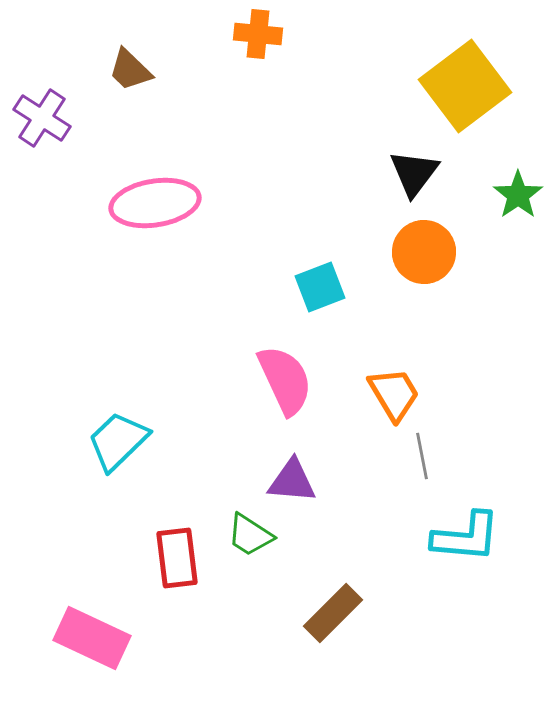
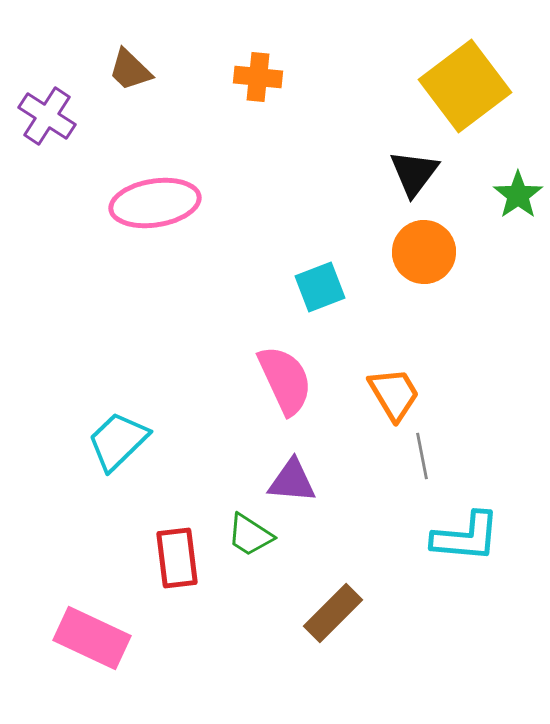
orange cross: moved 43 px down
purple cross: moved 5 px right, 2 px up
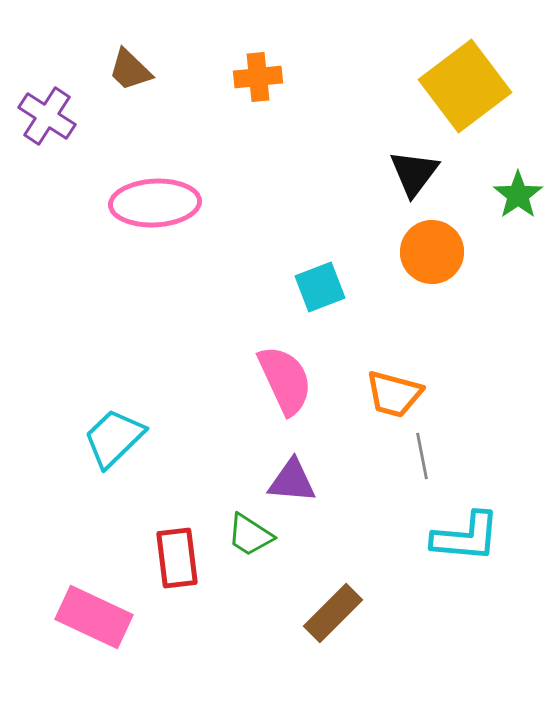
orange cross: rotated 12 degrees counterclockwise
pink ellipse: rotated 6 degrees clockwise
orange circle: moved 8 px right
orange trapezoid: rotated 136 degrees clockwise
cyan trapezoid: moved 4 px left, 3 px up
pink rectangle: moved 2 px right, 21 px up
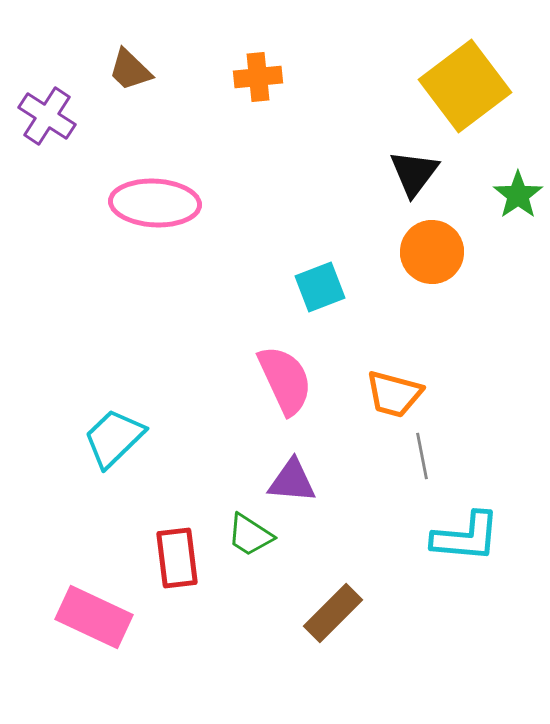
pink ellipse: rotated 6 degrees clockwise
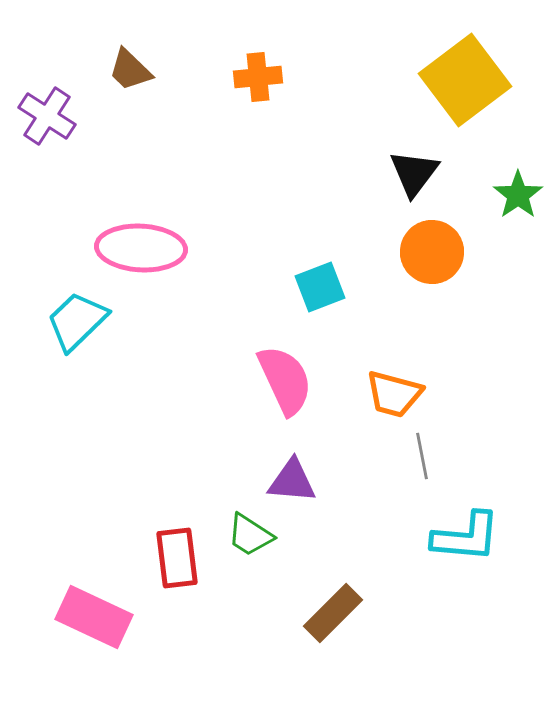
yellow square: moved 6 px up
pink ellipse: moved 14 px left, 45 px down
cyan trapezoid: moved 37 px left, 117 px up
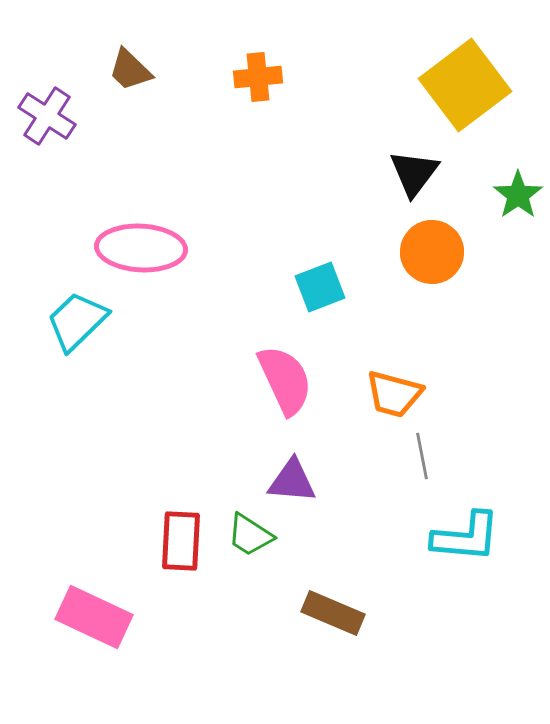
yellow square: moved 5 px down
red rectangle: moved 4 px right, 17 px up; rotated 10 degrees clockwise
brown rectangle: rotated 68 degrees clockwise
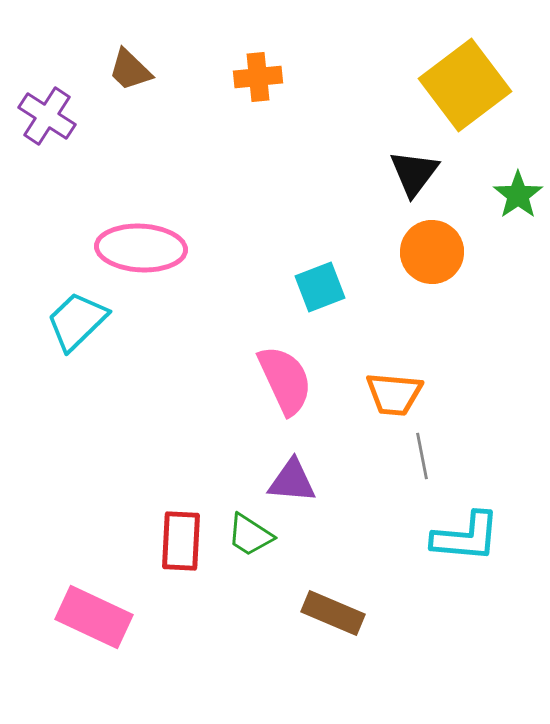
orange trapezoid: rotated 10 degrees counterclockwise
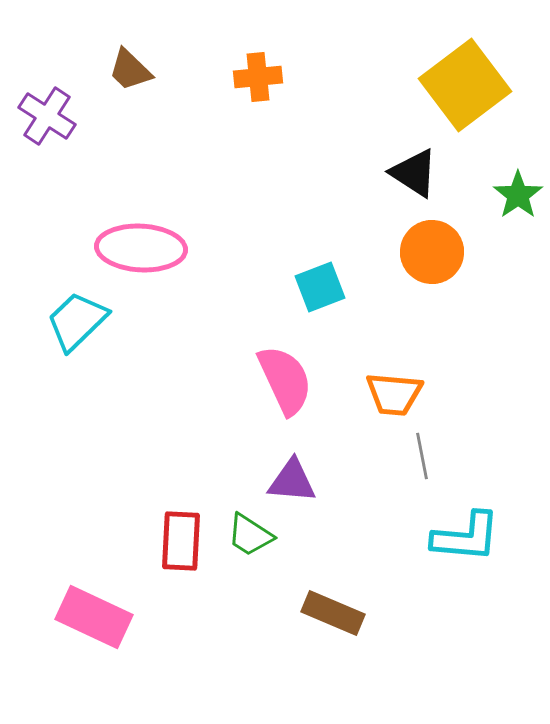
black triangle: rotated 34 degrees counterclockwise
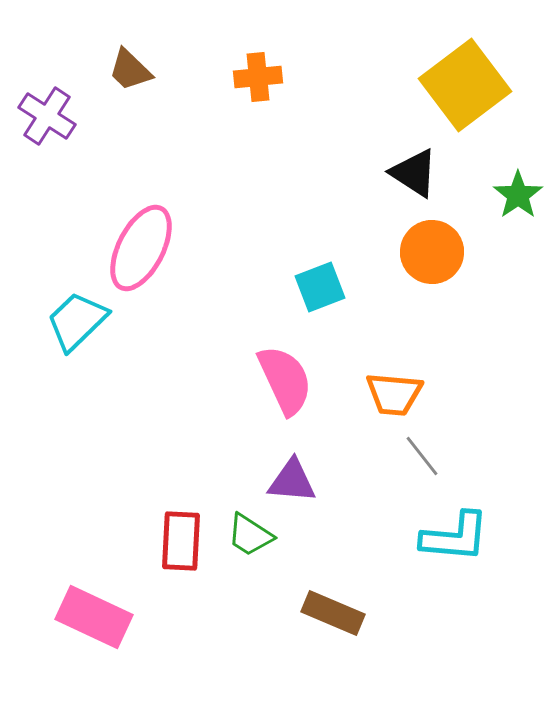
pink ellipse: rotated 66 degrees counterclockwise
gray line: rotated 27 degrees counterclockwise
cyan L-shape: moved 11 px left
